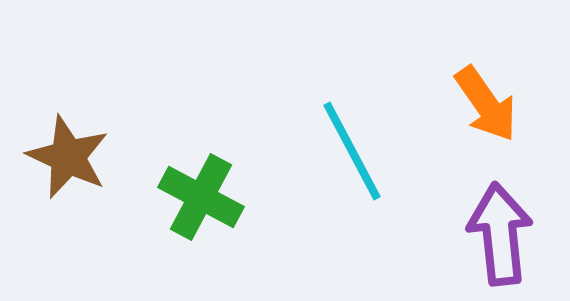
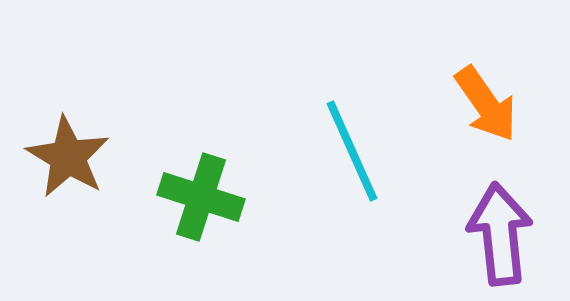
cyan line: rotated 4 degrees clockwise
brown star: rotated 6 degrees clockwise
green cross: rotated 10 degrees counterclockwise
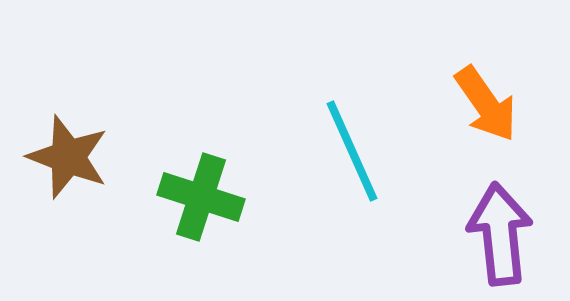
brown star: rotated 10 degrees counterclockwise
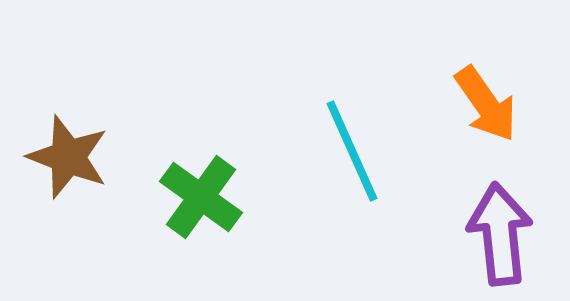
green cross: rotated 18 degrees clockwise
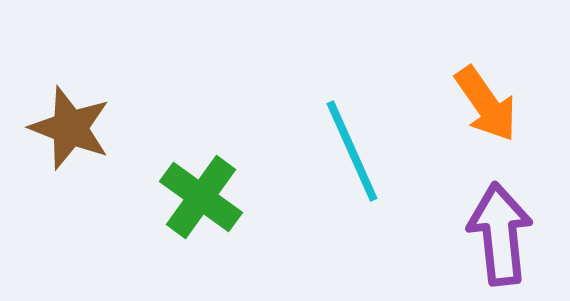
brown star: moved 2 px right, 29 px up
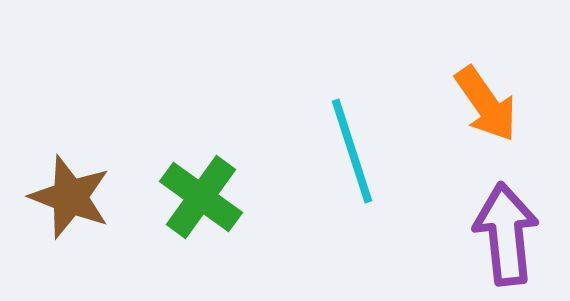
brown star: moved 69 px down
cyan line: rotated 6 degrees clockwise
purple arrow: moved 6 px right
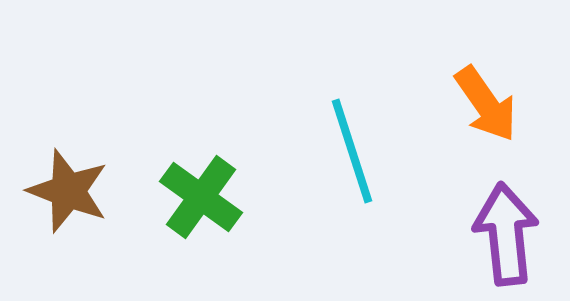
brown star: moved 2 px left, 6 px up
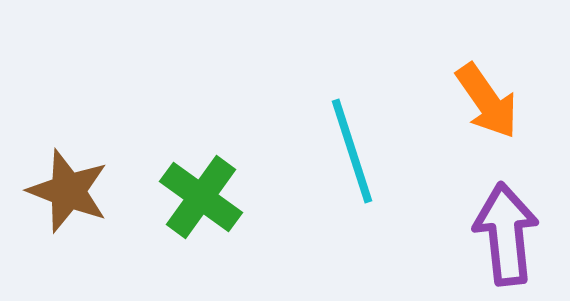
orange arrow: moved 1 px right, 3 px up
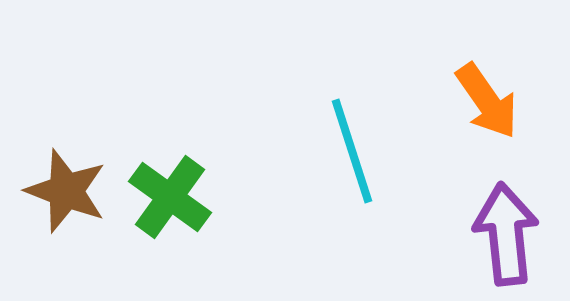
brown star: moved 2 px left
green cross: moved 31 px left
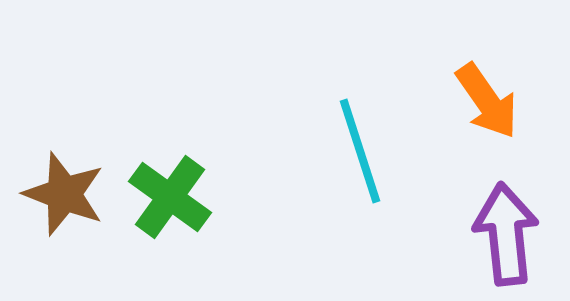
cyan line: moved 8 px right
brown star: moved 2 px left, 3 px down
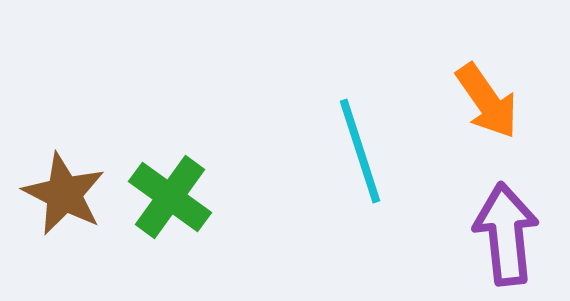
brown star: rotated 6 degrees clockwise
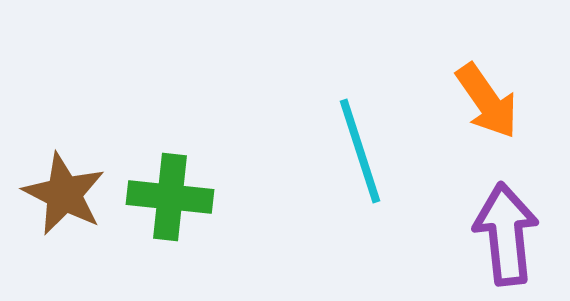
green cross: rotated 30 degrees counterclockwise
